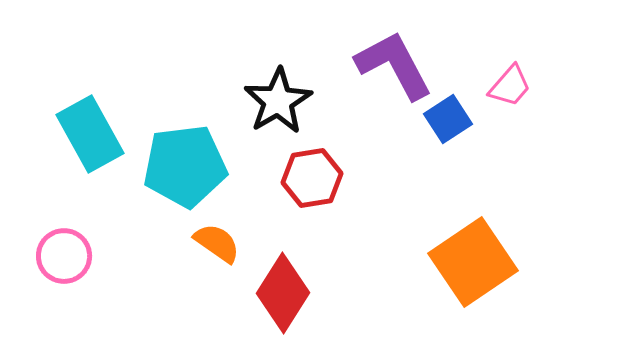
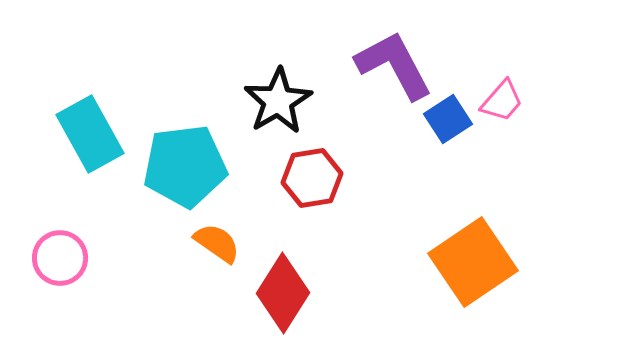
pink trapezoid: moved 8 px left, 15 px down
pink circle: moved 4 px left, 2 px down
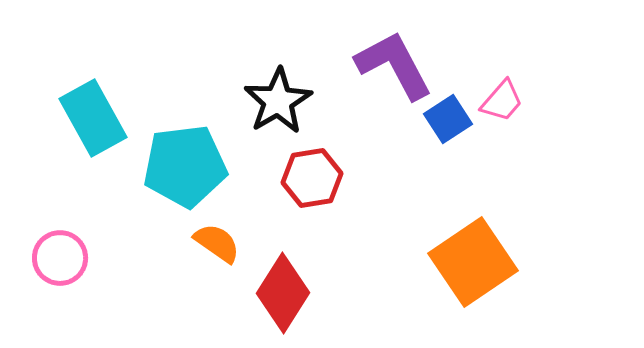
cyan rectangle: moved 3 px right, 16 px up
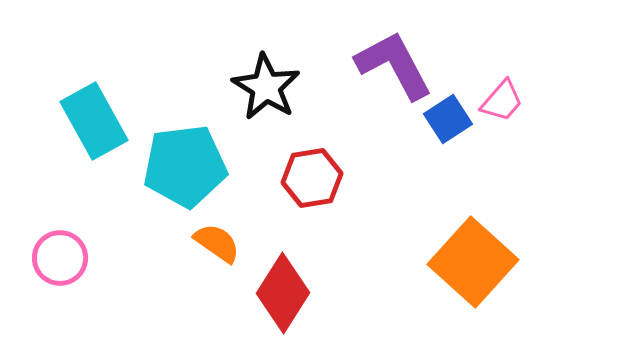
black star: moved 12 px left, 14 px up; rotated 10 degrees counterclockwise
cyan rectangle: moved 1 px right, 3 px down
orange square: rotated 14 degrees counterclockwise
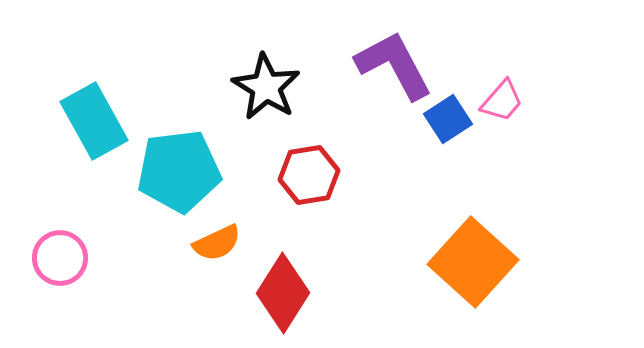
cyan pentagon: moved 6 px left, 5 px down
red hexagon: moved 3 px left, 3 px up
orange semicircle: rotated 120 degrees clockwise
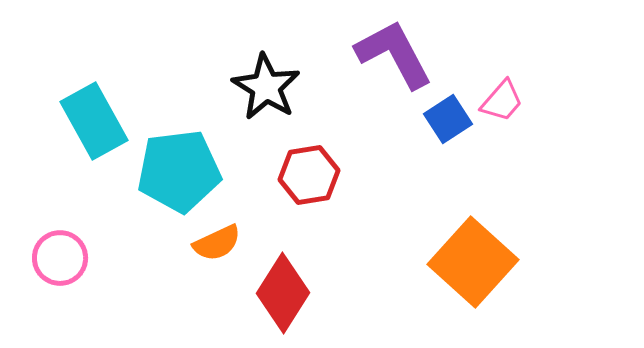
purple L-shape: moved 11 px up
